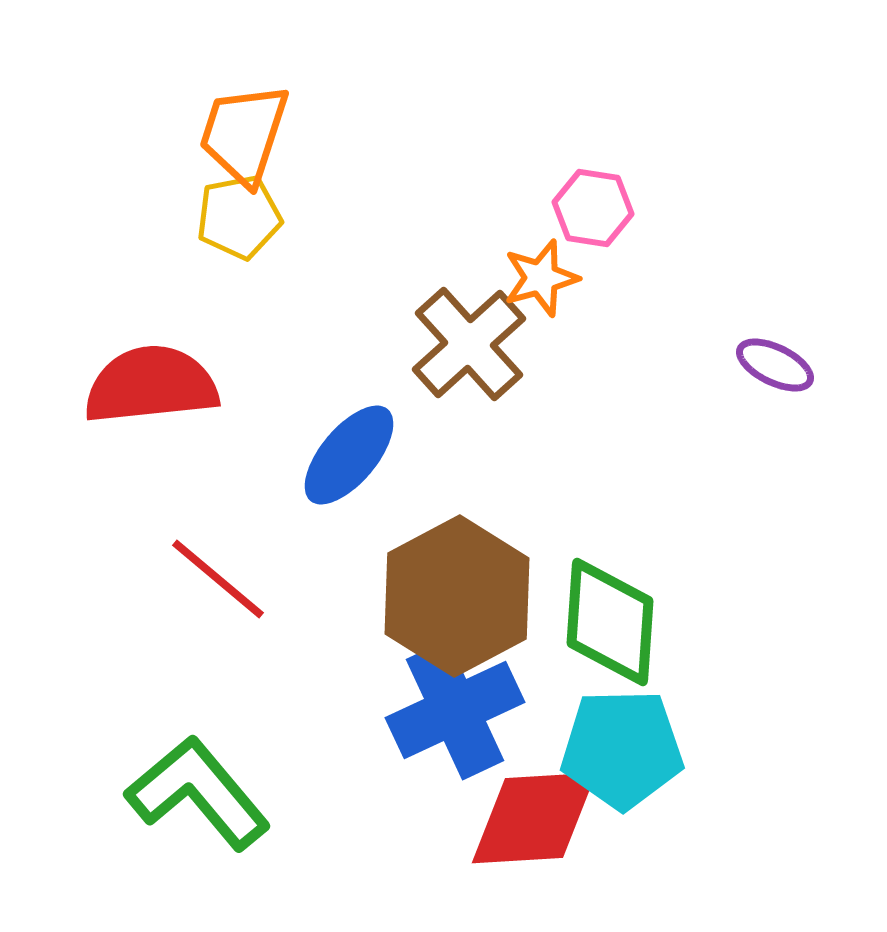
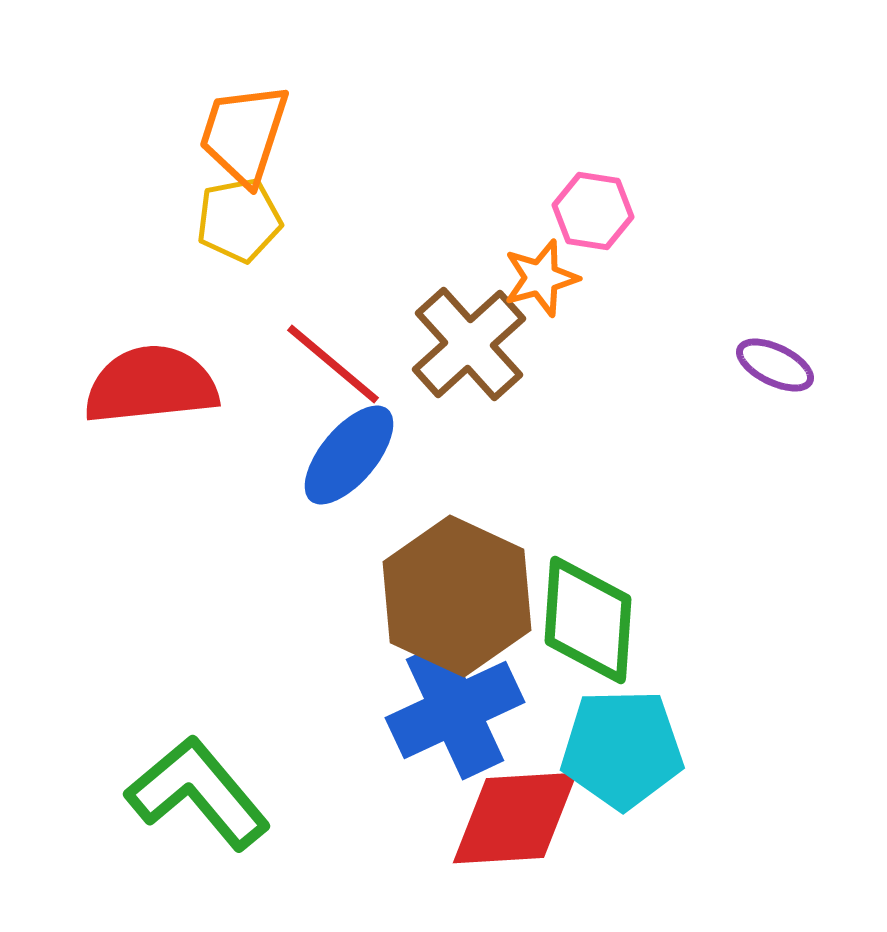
pink hexagon: moved 3 px down
yellow pentagon: moved 3 px down
red line: moved 115 px right, 215 px up
brown hexagon: rotated 7 degrees counterclockwise
green diamond: moved 22 px left, 2 px up
red diamond: moved 19 px left
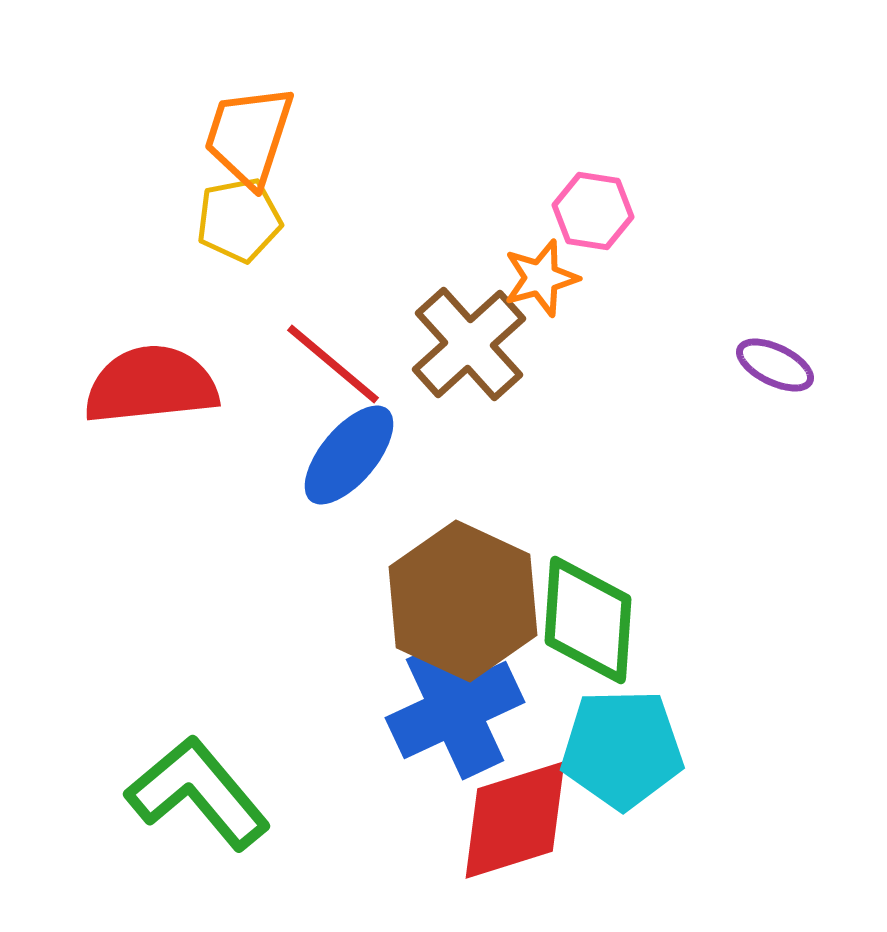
orange trapezoid: moved 5 px right, 2 px down
brown hexagon: moved 6 px right, 5 px down
red diamond: moved 2 px down; rotated 14 degrees counterclockwise
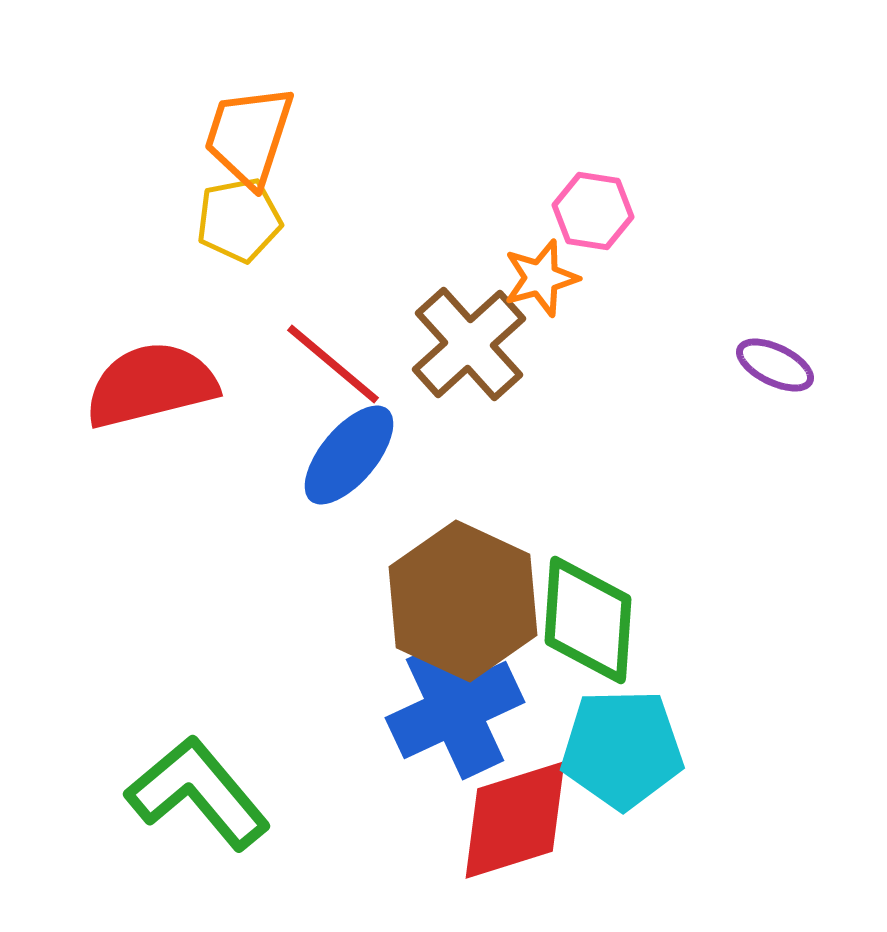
red semicircle: rotated 8 degrees counterclockwise
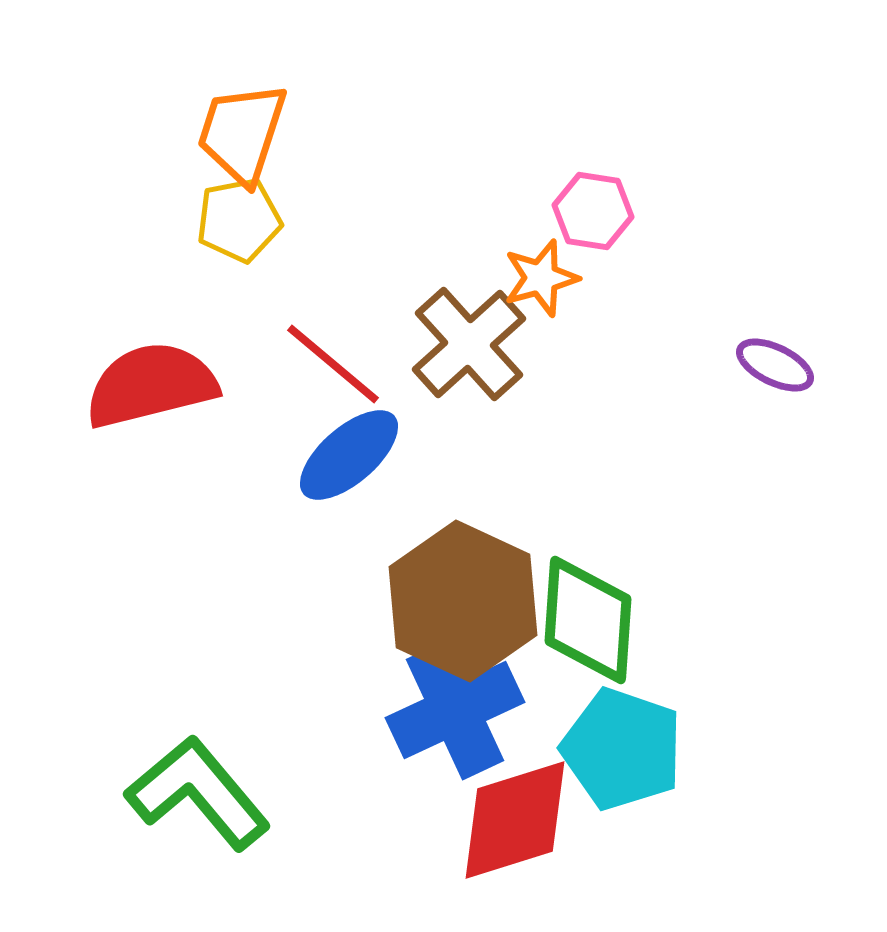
orange trapezoid: moved 7 px left, 3 px up
blue ellipse: rotated 9 degrees clockwise
cyan pentagon: rotated 20 degrees clockwise
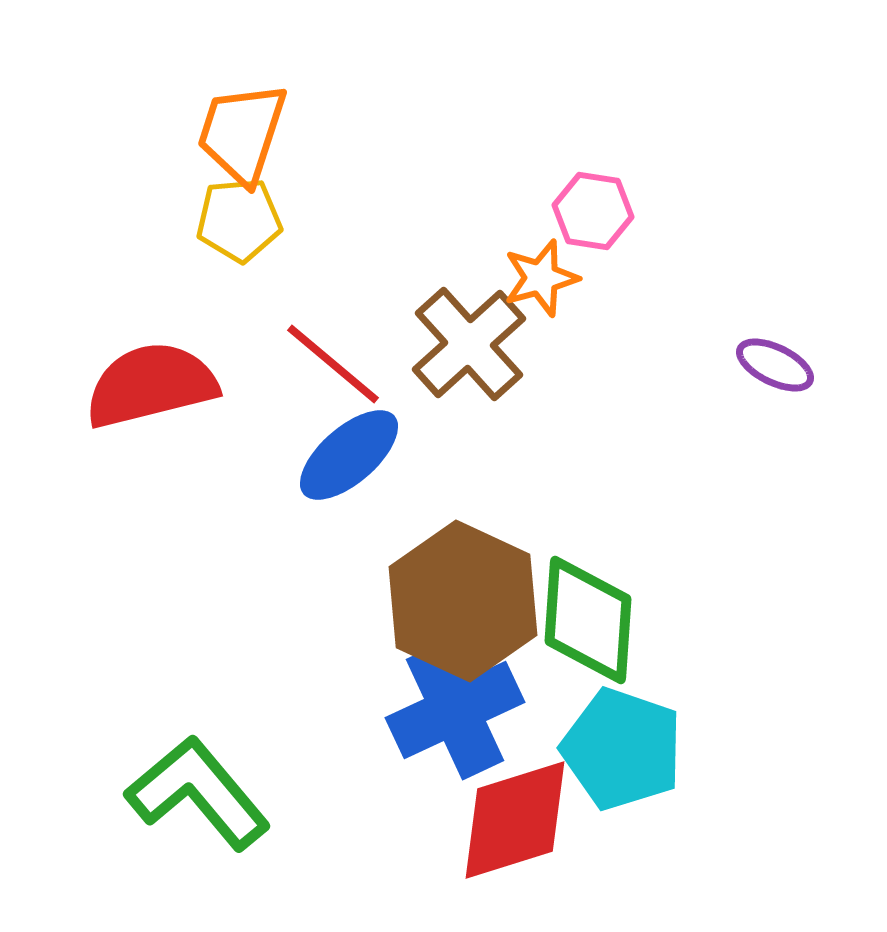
yellow pentagon: rotated 6 degrees clockwise
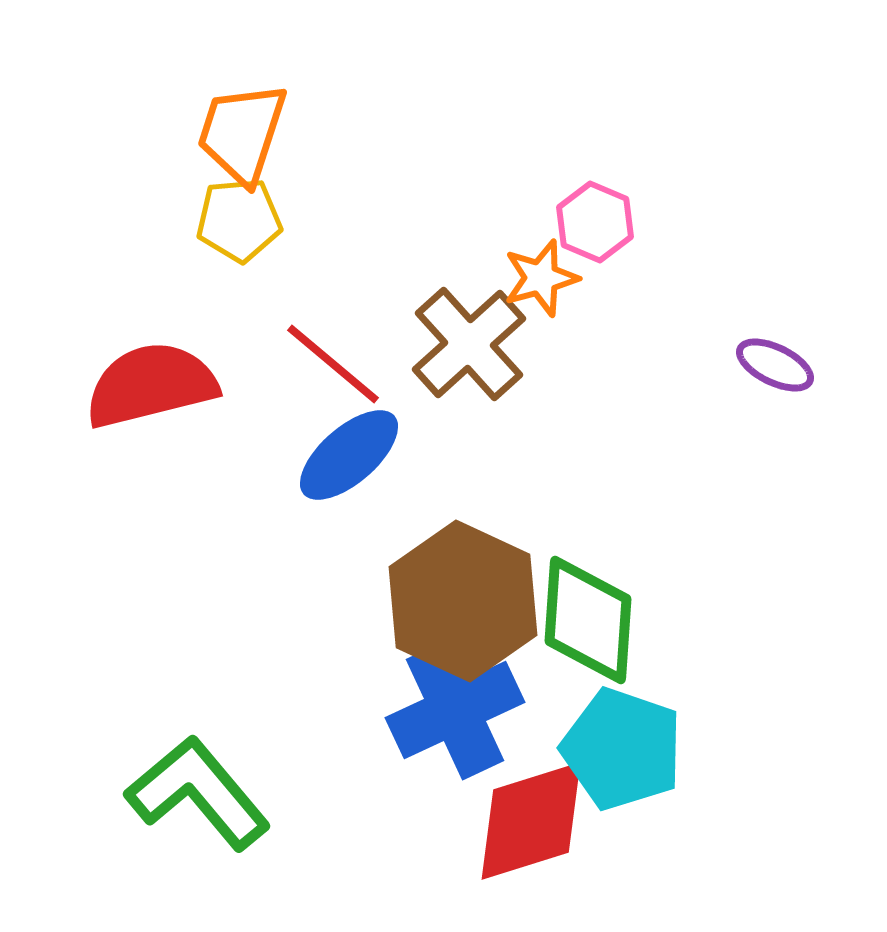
pink hexagon: moved 2 px right, 11 px down; rotated 14 degrees clockwise
red diamond: moved 16 px right, 1 px down
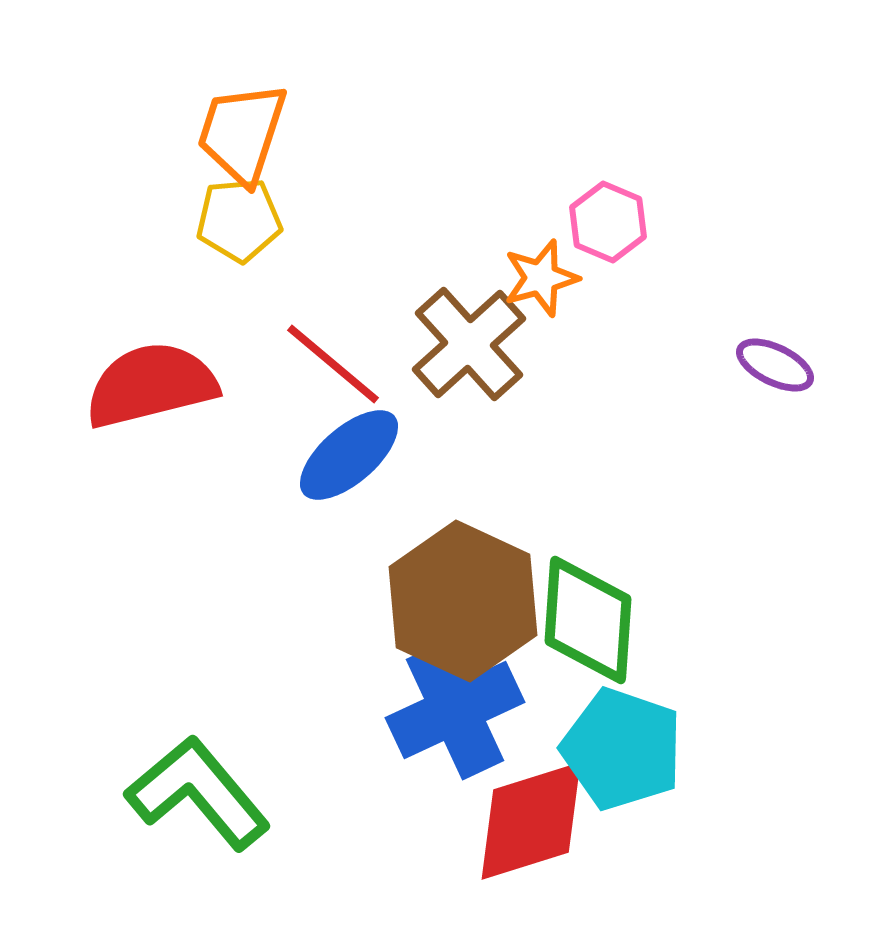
pink hexagon: moved 13 px right
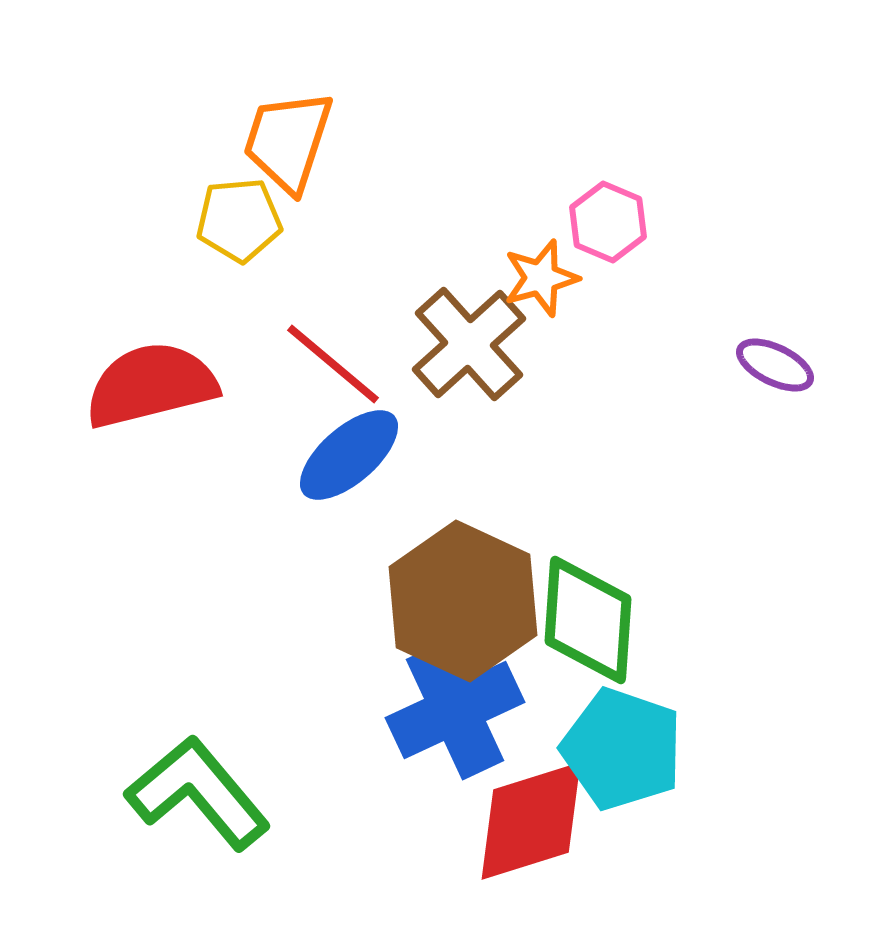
orange trapezoid: moved 46 px right, 8 px down
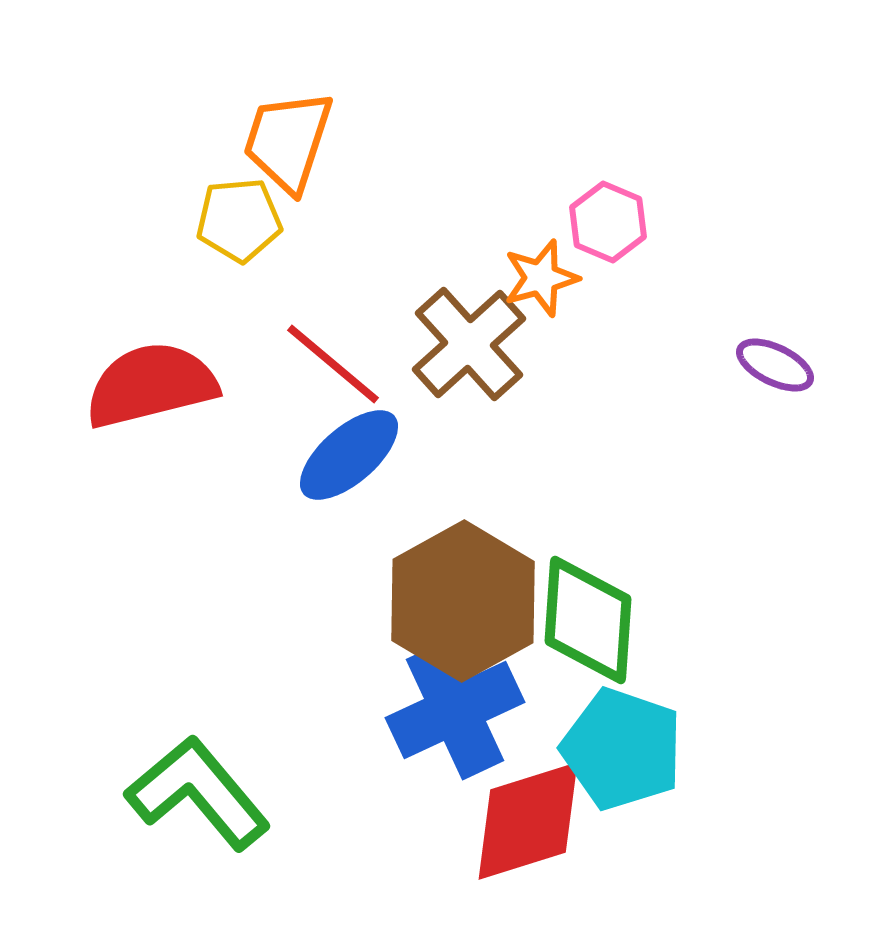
brown hexagon: rotated 6 degrees clockwise
red diamond: moved 3 px left
